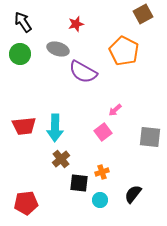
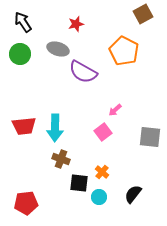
brown cross: rotated 30 degrees counterclockwise
orange cross: rotated 32 degrees counterclockwise
cyan circle: moved 1 px left, 3 px up
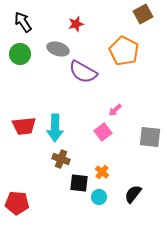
red pentagon: moved 9 px left; rotated 10 degrees clockwise
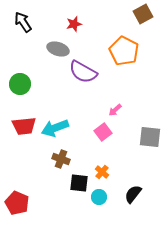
red star: moved 2 px left
green circle: moved 30 px down
cyan arrow: rotated 68 degrees clockwise
red pentagon: rotated 20 degrees clockwise
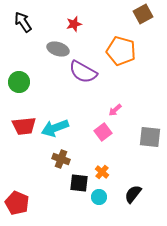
orange pentagon: moved 3 px left; rotated 12 degrees counterclockwise
green circle: moved 1 px left, 2 px up
